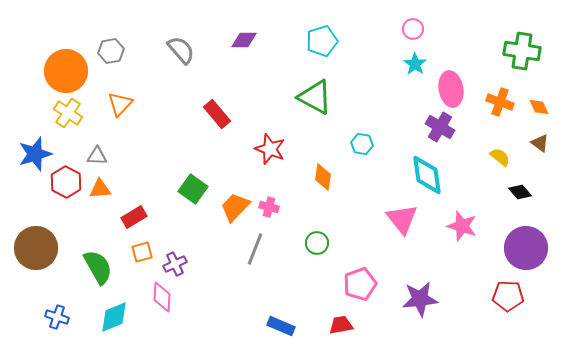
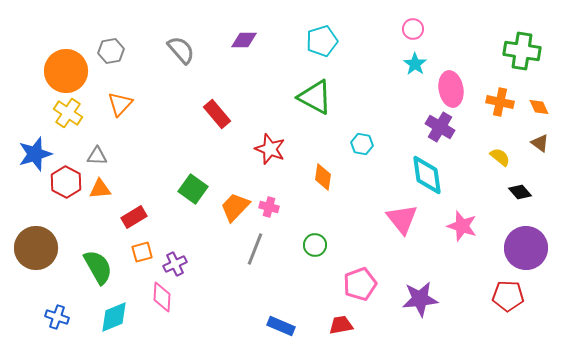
orange cross at (500, 102): rotated 8 degrees counterclockwise
green circle at (317, 243): moved 2 px left, 2 px down
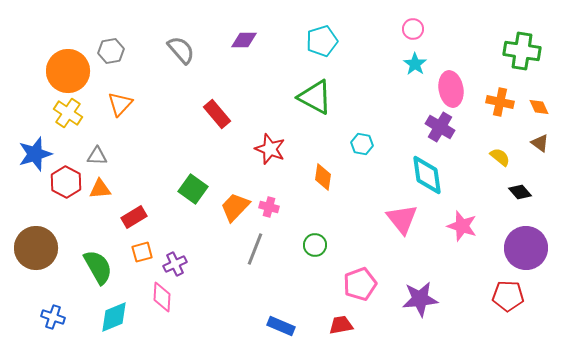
orange circle at (66, 71): moved 2 px right
blue cross at (57, 317): moved 4 px left
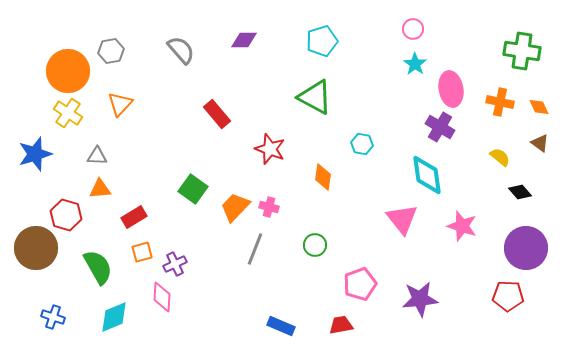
red hexagon at (66, 182): moved 33 px down; rotated 12 degrees counterclockwise
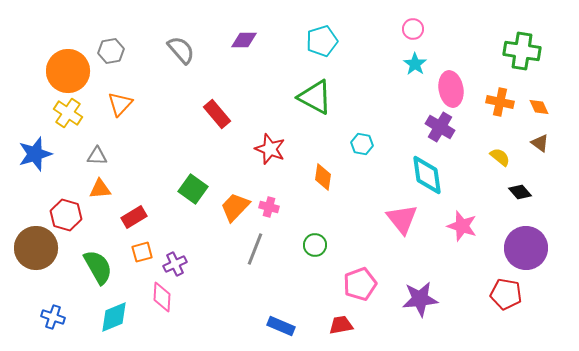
red pentagon at (508, 296): moved 2 px left, 2 px up; rotated 8 degrees clockwise
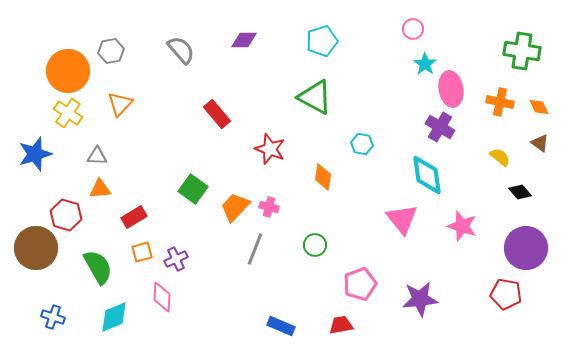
cyan star at (415, 64): moved 10 px right
purple cross at (175, 264): moved 1 px right, 5 px up
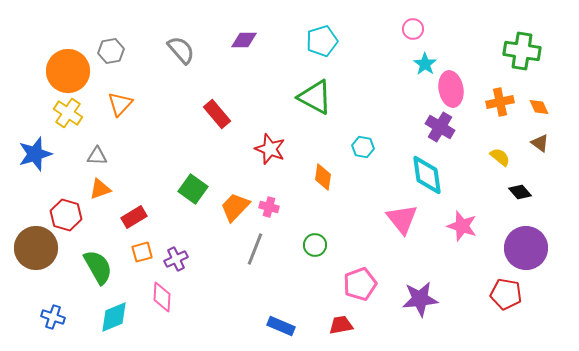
orange cross at (500, 102): rotated 24 degrees counterclockwise
cyan hexagon at (362, 144): moved 1 px right, 3 px down
orange triangle at (100, 189): rotated 15 degrees counterclockwise
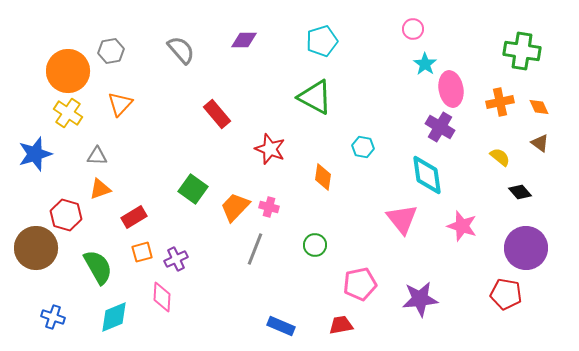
pink pentagon at (360, 284): rotated 8 degrees clockwise
